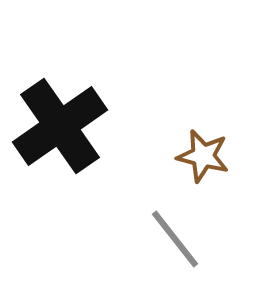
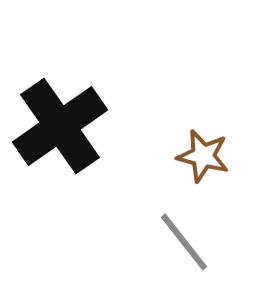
gray line: moved 9 px right, 3 px down
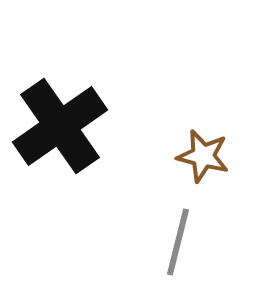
gray line: moved 6 px left; rotated 52 degrees clockwise
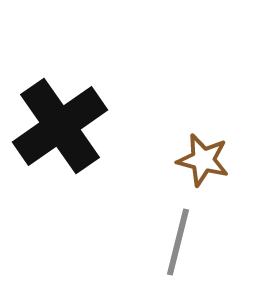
brown star: moved 4 px down
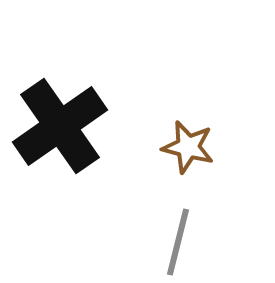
brown star: moved 15 px left, 13 px up
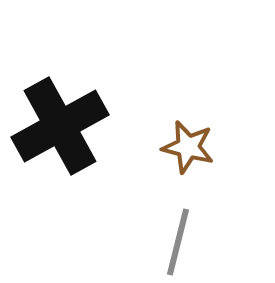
black cross: rotated 6 degrees clockwise
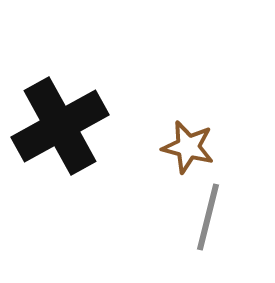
gray line: moved 30 px right, 25 px up
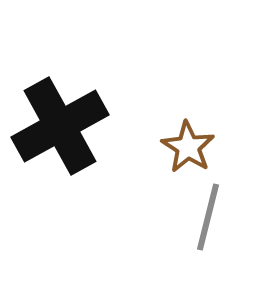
brown star: rotated 18 degrees clockwise
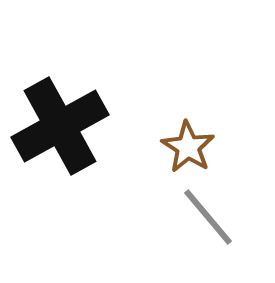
gray line: rotated 54 degrees counterclockwise
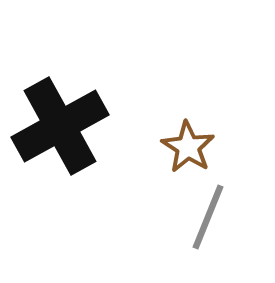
gray line: rotated 62 degrees clockwise
